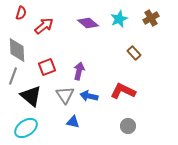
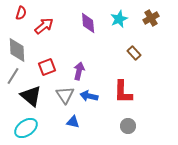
purple diamond: rotated 45 degrees clockwise
gray line: rotated 12 degrees clockwise
red L-shape: moved 1 px down; rotated 115 degrees counterclockwise
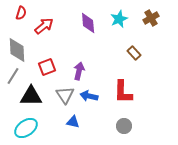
black triangle: rotated 40 degrees counterclockwise
gray circle: moved 4 px left
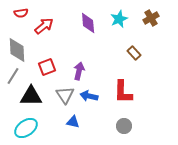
red semicircle: rotated 64 degrees clockwise
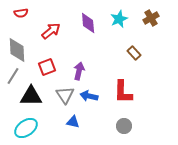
red arrow: moved 7 px right, 5 px down
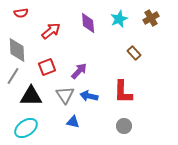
purple arrow: rotated 30 degrees clockwise
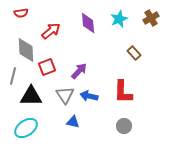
gray diamond: moved 9 px right
gray line: rotated 18 degrees counterclockwise
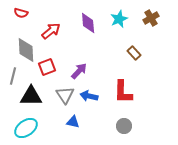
red semicircle: rotated 24 degrees clockwise
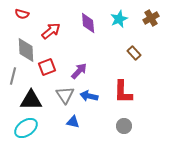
red semicircle: moved 1 px right, 1 px down
black triangle: moved 4 px down
